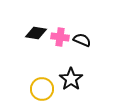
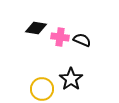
black diamond: moved 5 px up
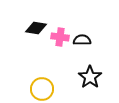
black semicircle: rotated 24 degrees counterclockwise
black star: moved 19 px right, 2 px up
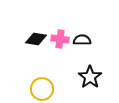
black diamond: moved 11 px down
pink cross: moved 2 px down
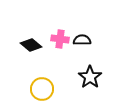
black diamond: moved 5 px left, 6 px down; rotated 30 degrees clockwise
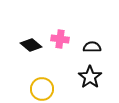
black semicircle: moved 10 px right, 7 px down
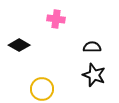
pink cross: moved 4 px left, 20 px up
black diamond: moved 12 px left; rotated 10 degrees counterclockwise
black star: moved 4 px right, 2 px up; rotated 15 degrees counterclockwise
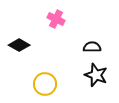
pink cross: rotated 18 degrees clockwise
black star: moved 2 px right
yellow circle: moved 3 px right, 5 px up
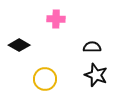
pink cross: rotated 24 degrees counterclockwise
yellow circle: moved 5 px up
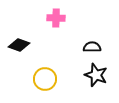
pink cross: moved 1 px up
black diamond: rotated 10 degrees counterclockwise
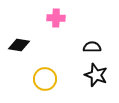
black diamond: rotated 10 degrees counterclockwise
